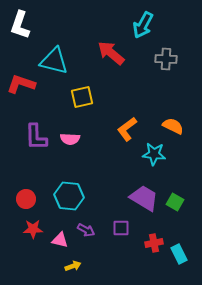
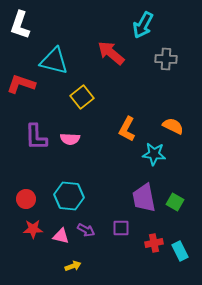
yellow square: rotated 25 degrees counterclockwise
orange L-shape: rotated 25 degrees counterclockwise
purple trapezoid: rotated 132 degrees counterclockwise
pink triangle: moved 1 px right, 4 px up
cyan rectangle: moved 1 px right, 3 px up
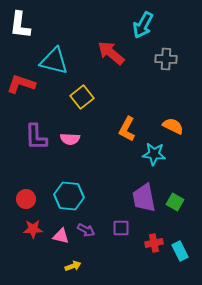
white L-shape: rotated 12 degrees counterclockwise
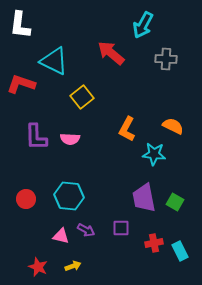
cyan triangle: rotated 12 degrees clockwise
red star: moved 5 px right, 38 px down; rotated 24 degrees clockwise
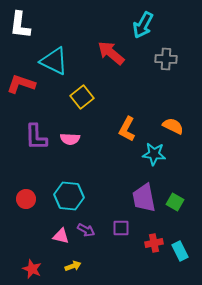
red star: moved 6 px left, 2 px down
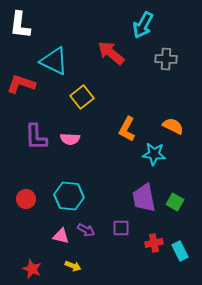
yellow arrow: rotated 42 degrees clockwise
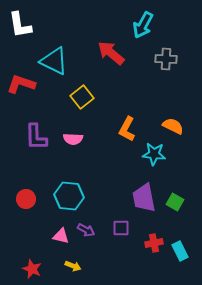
white L-shape: rotated 16 degrees counterclockwise
pink semicircle: moved 3 px right
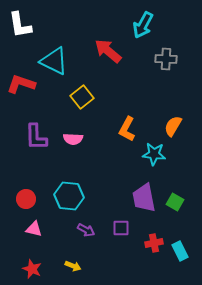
red arrow: moved 3 px left, 2 px up
orange semicircle: rotated 85 degrees counterclockwise
pink triangle: moved 27 px left, 7 px up
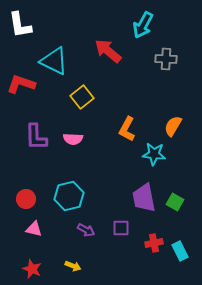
cyan hexagon: rotated 20 degrees counterclockwise
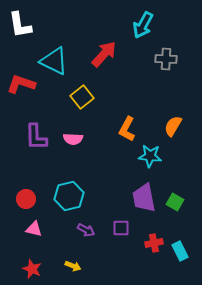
red arrow: moved 4 px left, 3 px down; rotated 92 degrees clockwise
cyan star: moved 4 px left, 2 px down
